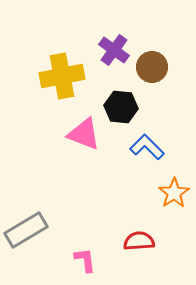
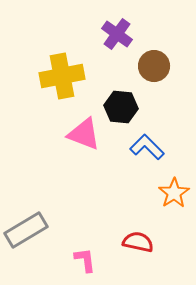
purple cross: moved 3 px right, 16 px up
brown circle: moved 2 px right, 1 px up
red semicircle: moved 1 px left, 1 px down; rotated 16 degrees clockwise
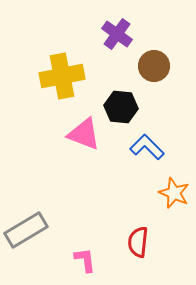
orange star: rotated 16 degrees counterclockwise
red semicircle: rotated 96 degrees counterclockwise
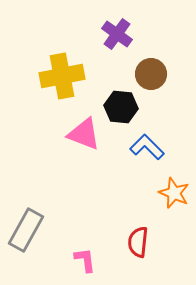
brown circle: moved 3 px left, 8 px down
gray rectangle: rotated 30 degrees counterclockwise
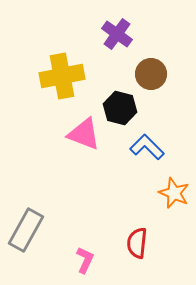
black hexagon: moved 1 px left, 1 px down; rotated 8 degrees clockwise
red semicircle: moved 1 px left, 1 px down
pink L-shape: rotated 32 degrees clockwise
